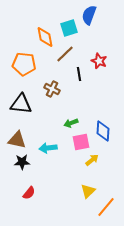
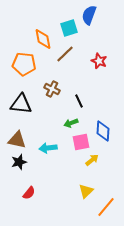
orange diamond: moved 2 px left, 2 px down
black line: moved 27 px down; rotated 16 degrees counterclockwise
black star: moved 3 px left; rotated 14 degrees counterclockwise
yellow triangle: moved 2 px left
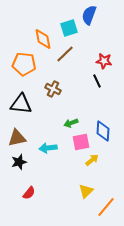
red star: moved 5 px right; rotated 14 degrees counterclockwise
brown cross: moved 1 px right
black line: moved 18 px right, 20 px up
brown triangle: moved 2 px up; rotated 24 degrees counterclockwise
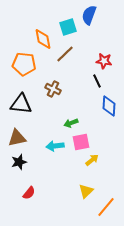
cyan square: moved 1 px left, 1 px up
blue diamond: moved 6 px right, 25 px up
cyan arrow: moved 7 px right, 2 px up
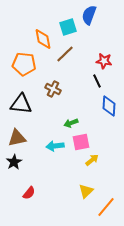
black star: moved 5 px left; rotated 14 degrees counterclockwise
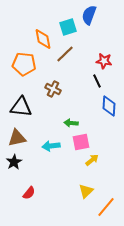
black triangle: moved 3 px down
green arrow: rotated 24 degrees clockwise
cyan arrow: moved 4 px left
